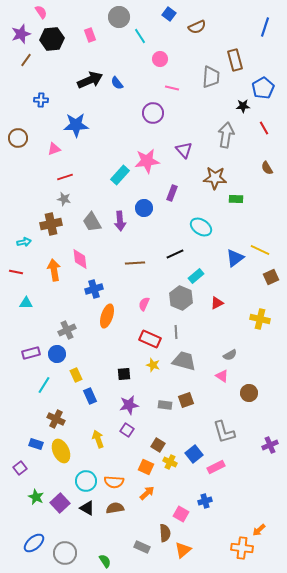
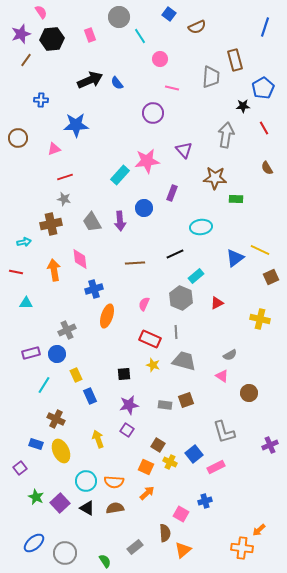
cyan ellipse at (201, 227): rotated 40 degrees counterclockwise
gray rectangle at (142, 547): moved 7 px left; rotated 63 degrees counterclockwise
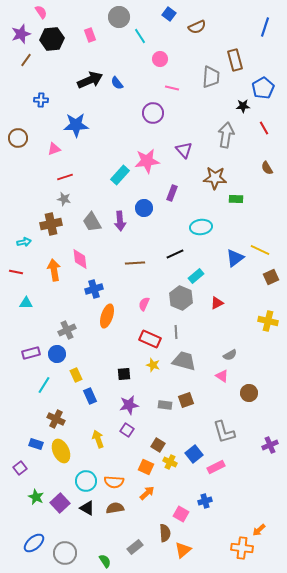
yellow cross at (260, 319): moved 8 px right, 2 px down
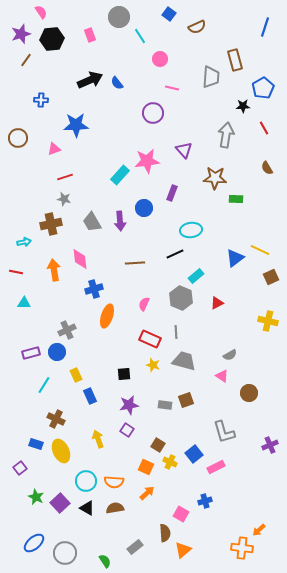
cyan ellipse at (201, 227): moved 10 px left, 3 px down
cyan triangle at (26, 303): moved 2 px left
blue circle at (57, 354): moved 2 px up
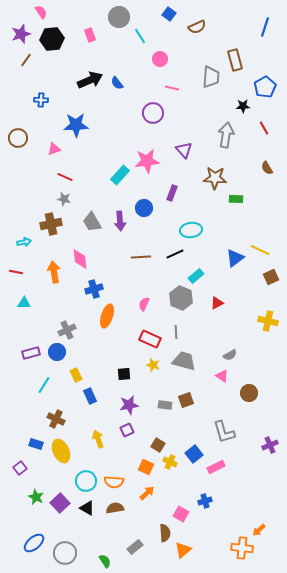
blue pentagon at (263, 88): moved 2 px right, 1 px up
red line at (65, 177): rotated 42 degrees clockwise
brown line at (135, 263): moved 6 px right, 6 px up
orange arrow at (54, 270): moved 2 px down
purple square at (127, 430): rotated 32 degrees clockwise
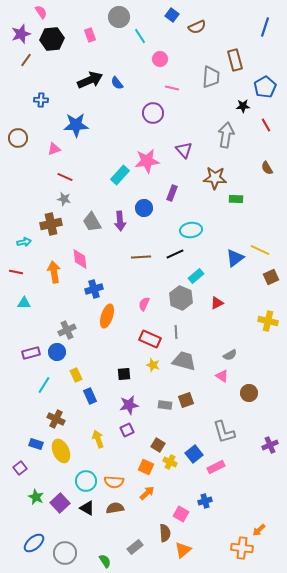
blue square at (169, 14): moved 3 px right, 1 px down
red line at (264, 128): moved 2 px right, 3 px up
